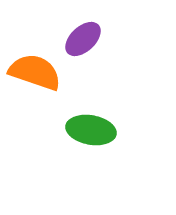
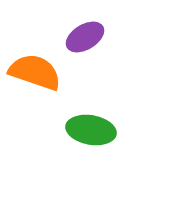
purple ellipse: moved 2 px right, 2 px up; rotated 12 degrees clockwise
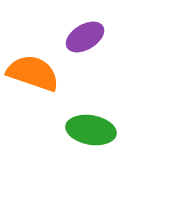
orange semicircle: moved 2 px left, 1 px down
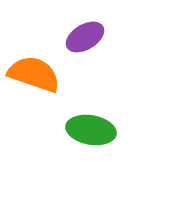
orange semicircle: moved 1 px right, 1 px down
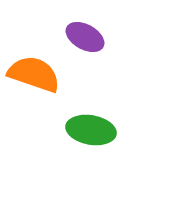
purple ellipse: rotated 60 degrees clockwise
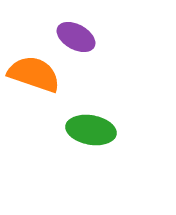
purple ellipse: moved 9 px left
